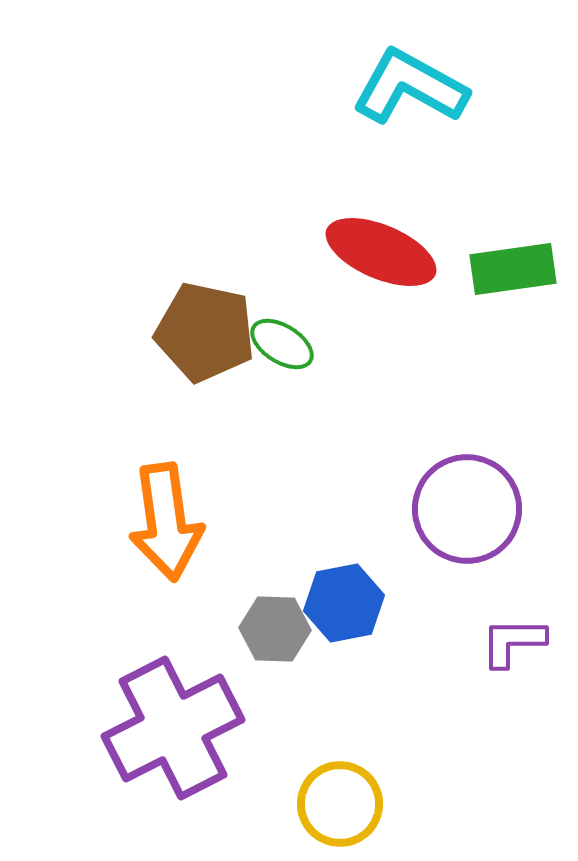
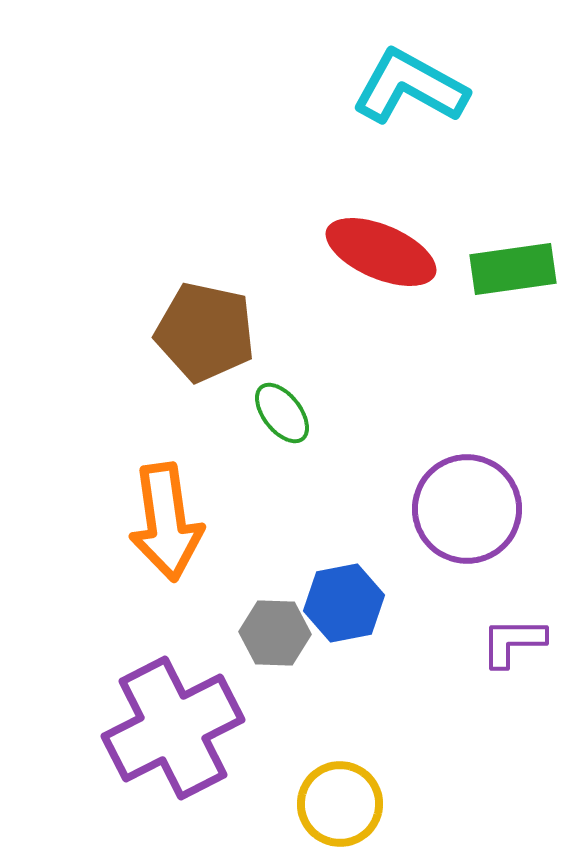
green ellipse: moved 69 px down; rotated 20 degrees clockwise
gray hexagon: moved 4 px down
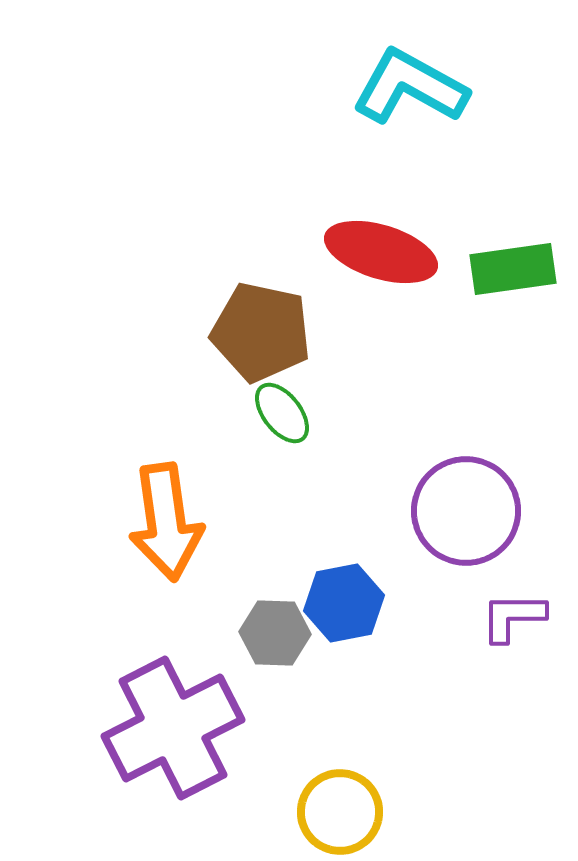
red ellipse: rotated 6 degrees counterclockwise
brown pentagon: moved 56 px right
purple circle: moved 1 px left, 2 px down
purple L-shape: moved 25 px up
yellow circle: moved 8 px down
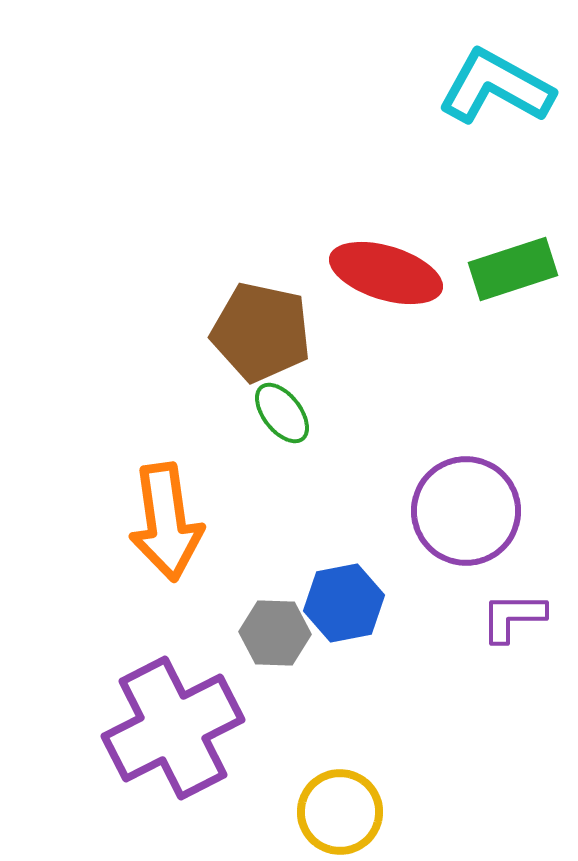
cyan L-shape: moved 86 px right
red ellipse: moved 5 px right, 21 px down
green rectangle: rotated 10 degrees counterclockwise
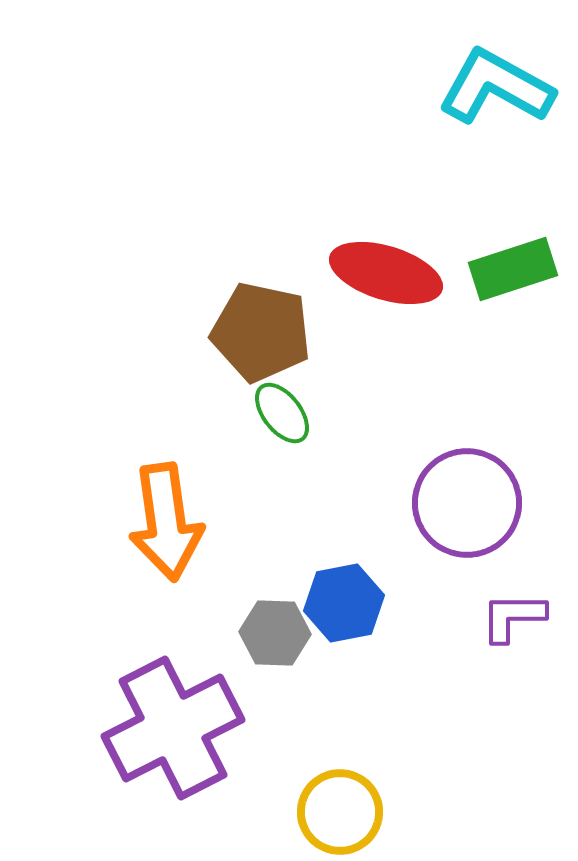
purple circle: moved 1 px right, 8 px up
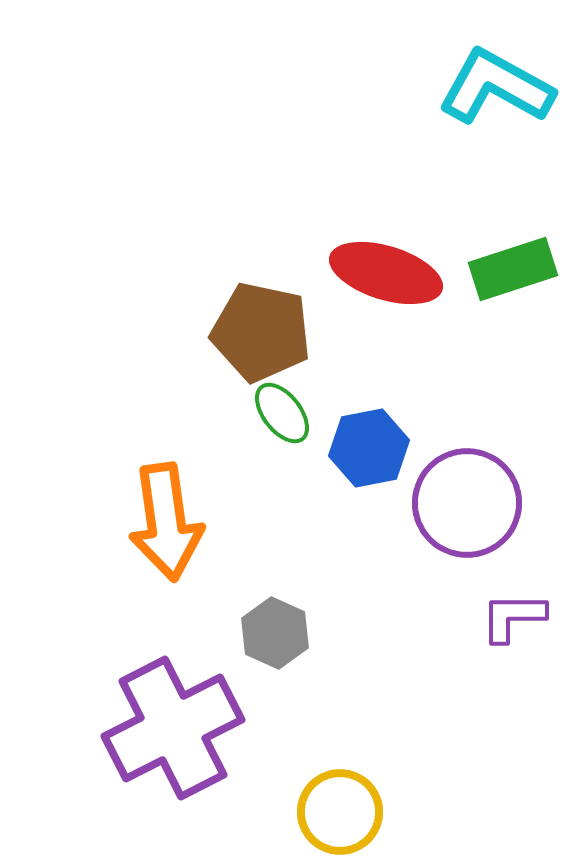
blue hexagon: moved 25 px right, 155 px up
gray hexagon: rotated 22 degrees clockwise
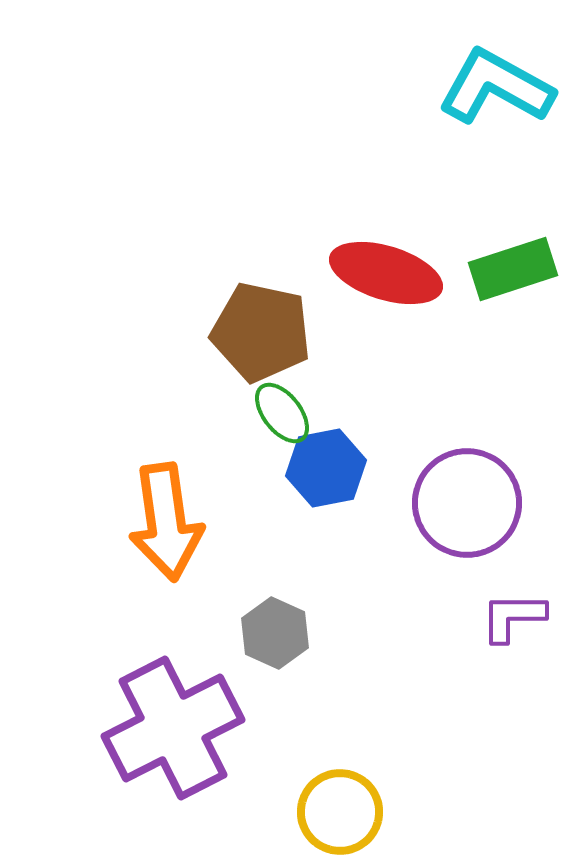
blue hexagon: moved 43 px left, 20 px down
